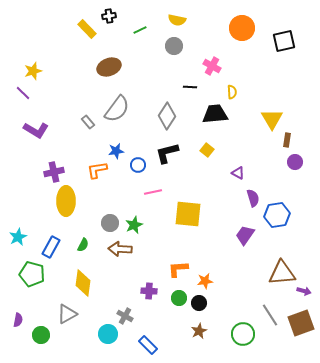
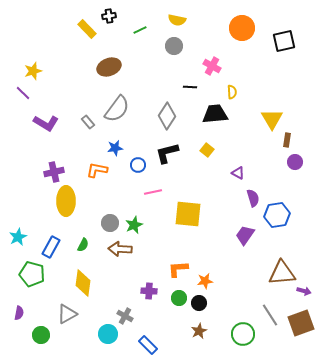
purple L-shape at (36, 130): moved 10 px right, 7 px up
blue star at (116, 151): moved 1 px left, 3 px up
orange L-shape at (97, 170): rotated 20 degrees clockwise
purple semicircle at (18, 320): moved 1 px right, 7 px up
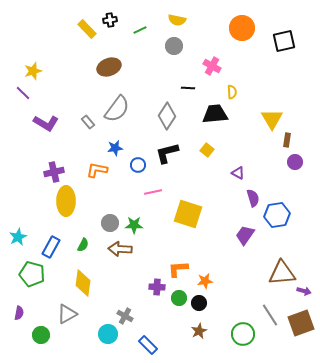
black cross at (109, 16): moved 1 px right, 4 px down
black line at (190, 87): moved 2 px left, 1 px down
yellow square at (188, 214): rotated 12 degrees clockwise
green star at (134, 225): rotated 24 degrees clockwise
purple cross at (149, 291): moved 8 px right, 4 px up
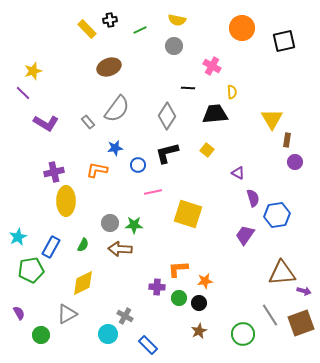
green pentagon at (32, 274): moved 1 px left, 4 px up; rotated 25 degrees counterclockwise
yellow diamond at (83, 283): rotated 56 degrees clockwise
purple semicircle at (19, 313): rotated 40 degrees counterclockwise
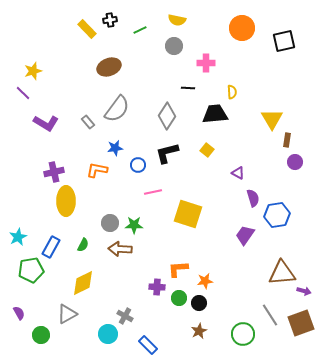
pink cross at (212, 66): moved 6 px left, 3 px up; rotated 30 degrees counterclockwise
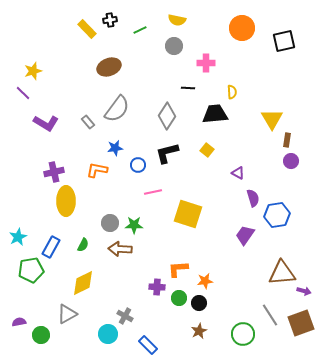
purple circle at (295, 162): moved 4 px left, 1 px up
purple semicircle at (19, 313): moved 9 px down; rotated 72 degrees counterclockwise
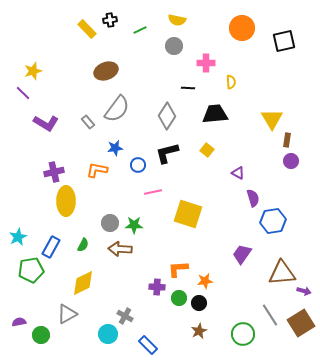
brown ellipse at (109, 67): moved 3 px left, 4 px down
yellow semicircle at (232, 92): moved 1 px left, 10 px up
blue hexagon at (277, 215): moved 4 px left, 6 px down
purple trapezoid at (245, 235): moved 3 px left, 19 px down
brown square at (301, 323): rotated 12 degrees counterclockwise
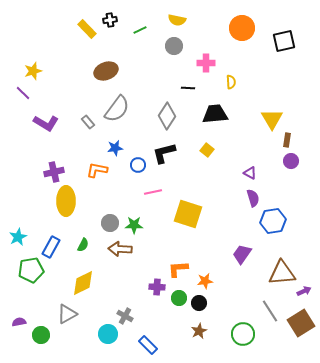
black L-shape at (167, 153): moved 3 px left
purple triangle at (238, 173): moved 12 px right
purple arrow at (304, 291): rotated 40 degrees counterclockwise
gray line at (270, 315): moved 4 px up
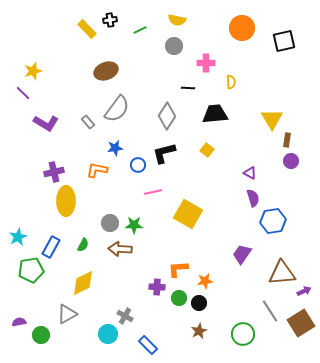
yellow square at (188, 214): rotated 12 degrees clockwise
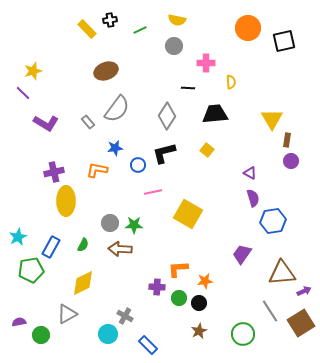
orange circle at (242, 28): moved 6 px right
